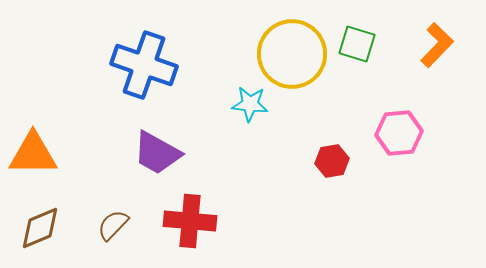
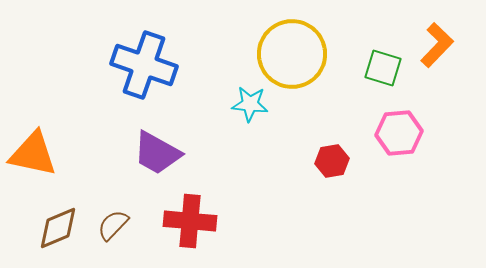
green square: moved 26 px right, 24 px down
orange triangle: rotated 12 degrees clockwise
brown diamond: moved 18 px right
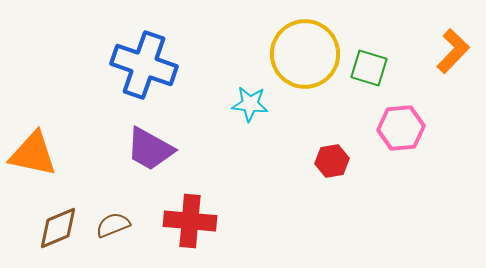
orange L-shape: moved 16 px right, 6 px down
yellow circle: moved 13 px right
green square: moved 14 px left
pink hexagon: moved 2 px right, 5 px up
purple trapezoid: moved 7 px left, 4 px up
brown semicircle: rotated 24 degrees clockwise
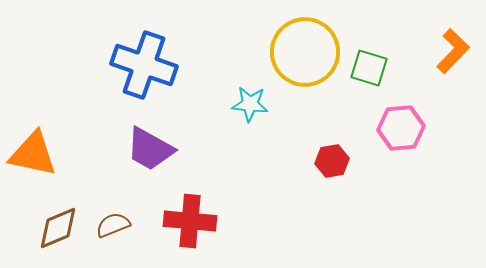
yellow circle: moved 2 px up
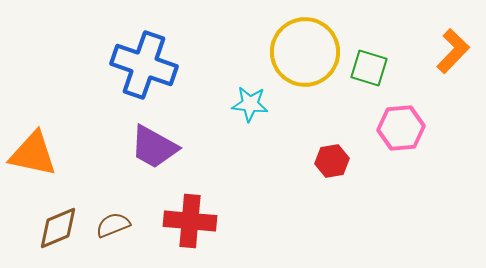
purple trapezoid: moved 4 px right, 2 px up
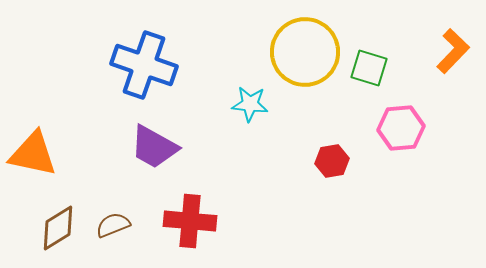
brown diamond: rotated 9 degrees counterclockwise
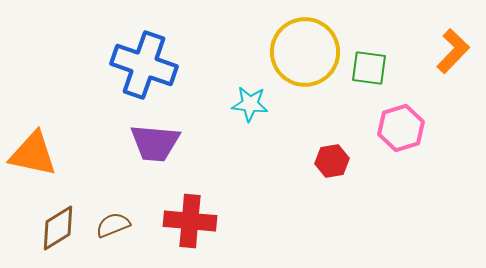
green square: rotated 9 degrees counterclockwise
pink hexagon: rotated 12 degrees counterclockwise
purple trapezoid: moved 1 px right, 4 px up; rotated 24 degrees counterclockwise
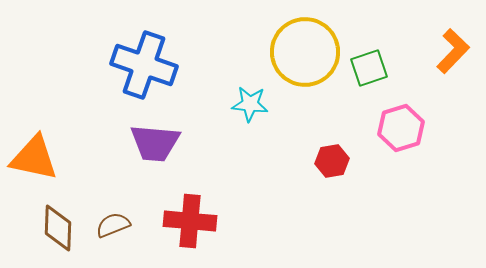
green square: rotated 27 degrees counterclockwise
orange triangle: moved 1 px right, 4 px down
brown diamond: rotated 57 degrees counterclockwise
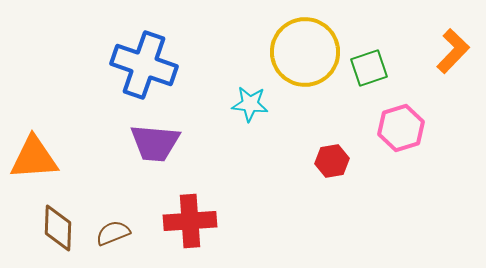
orange triangle: rotated 16 degrees counterclockwise
red cross: rotated 9 degrees counterclockwise
brown semicircle: moved 8 px down
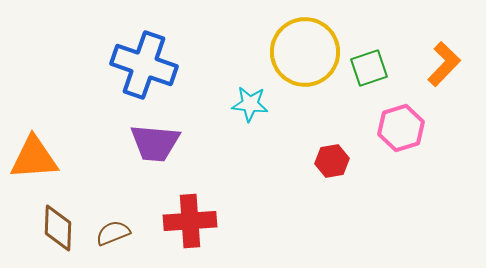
orange L-shape: moved 9 px left, 13 px down
